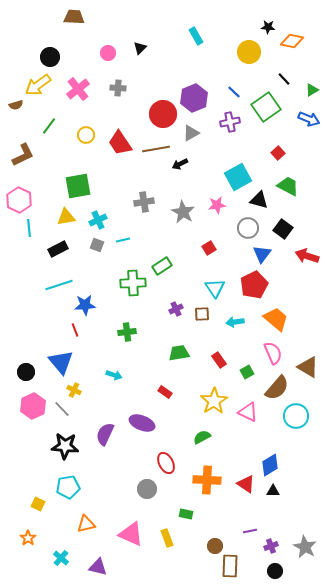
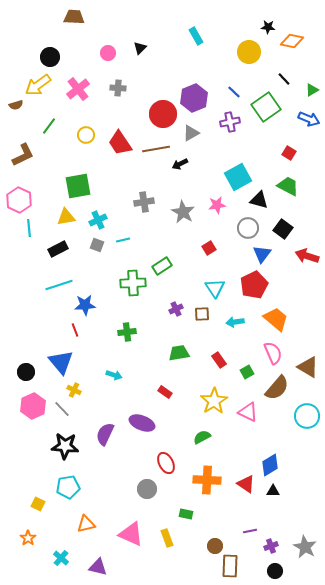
red square at (278, 153): moved 11 px right; rotated 16 degrees counterclockwise
cyan circle at (296, 416): moved 11 px right
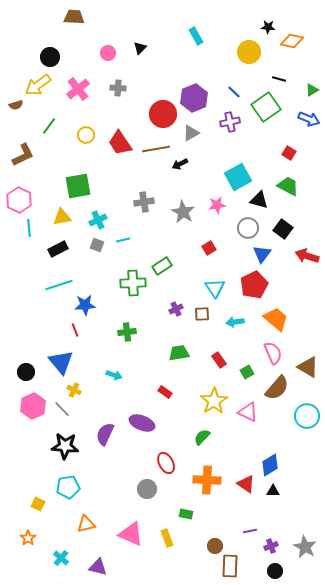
black line at (284, 79): moved 5 px left; rotated 32 degrees counterclockwise
yellow triangle at (66, 217): moved 4 px left
green semicircle at (202, 437): rotated 18 degrees counterclockwise
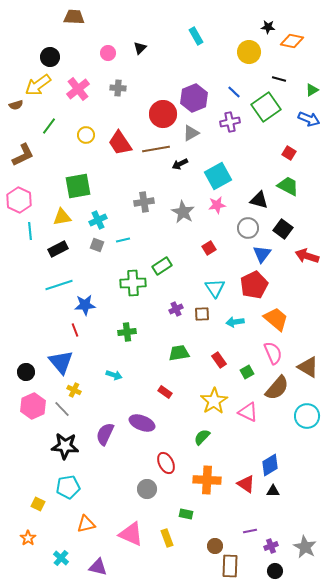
cyan square at (238, 177): moved 20 px left, 1 px up
cyan line at (29, 228): moved 1 px right, 3 px down
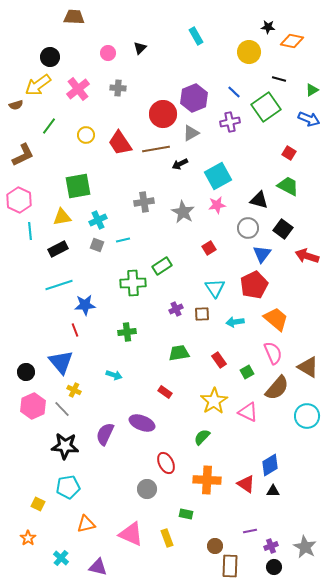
black circle at (275, 571): moved 1 px left, 4 px up
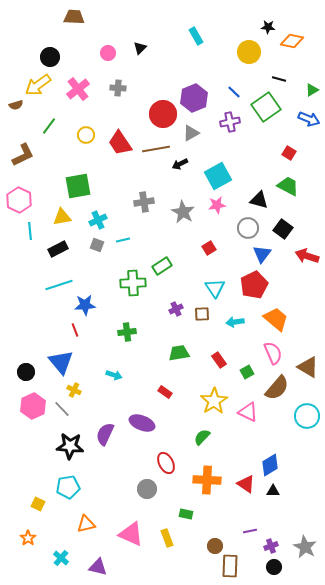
black star at (65, 446): moved 5 px right
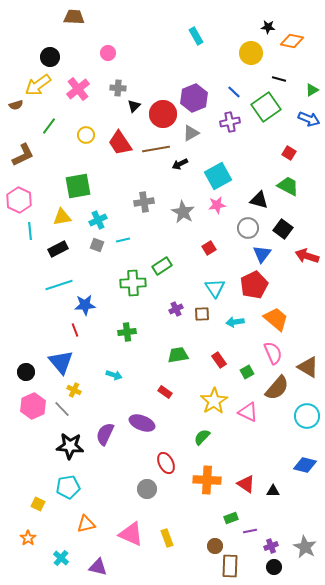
black triangle at (140, 48): moved 6 px left, 58 px down
yellow circle at (249, 52): moved 2 px right, 1 px down
green trapezoid at (179, 353): moved 1 px left, 2 px down
blue diamond at (270, 465): moved 35 px right; rotated 45 degrees clockwise
green rectangle at (186, 514): moved 45 px right, 4 px down; rotated 32 degrees counterclockwise
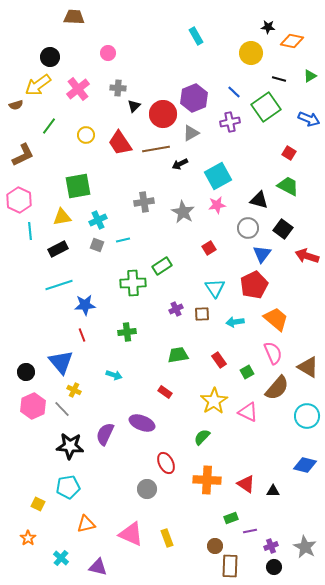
green triangle at (312, 90): moved 2 px left, 14 px up
red line at (75, 330): moved 7 px right, 5 px down
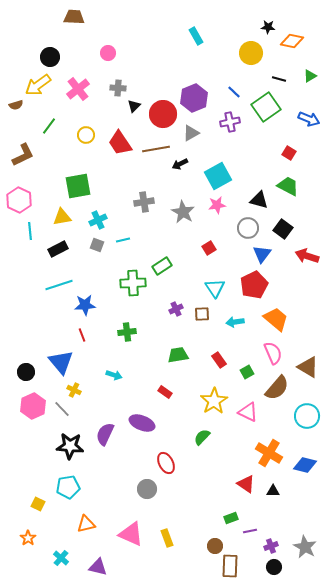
orange cross at (207, 480): moved 62 px right, 27 px up; rotated 28 degrees clockwise
